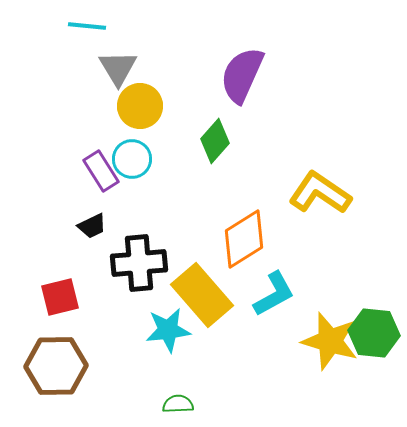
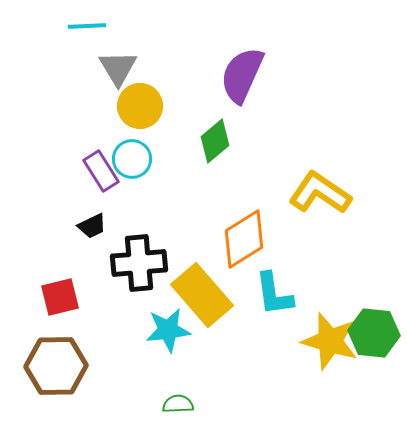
cyan line: rotated 9 degrees counterclockwise
green diamond: rotated 9 degrees clockwise
cyan L-shape: rotated 111 degrees clockwise
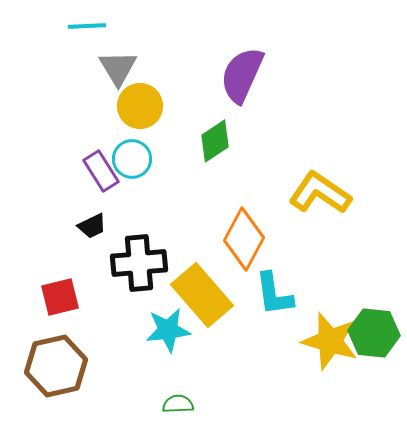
green diamond: rotated 6 degrees clockwise
orange diamond: rotated 30 degrees counterclockwise
brown hexagon: rotated 12 degrees counterclockwise
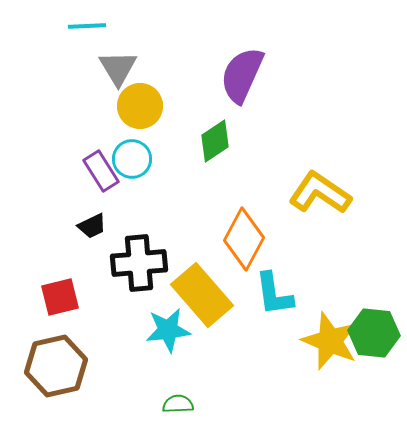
yellow star: rotated 6 degrees clockwise
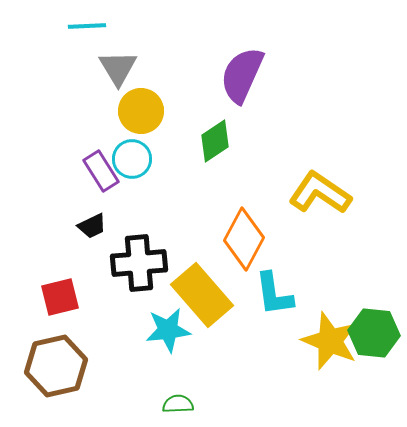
yellow circle: moved 1 px right, 5 px down
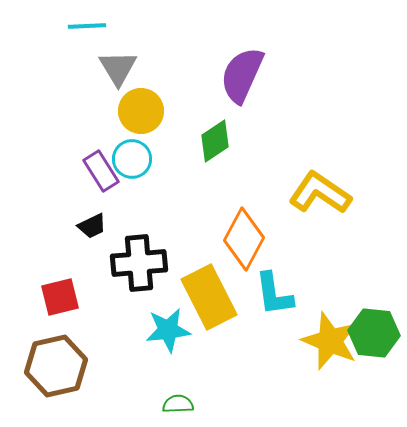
yellow rectangle: moved 7 px right, 2 px down; rotated 14 degrees clockwise
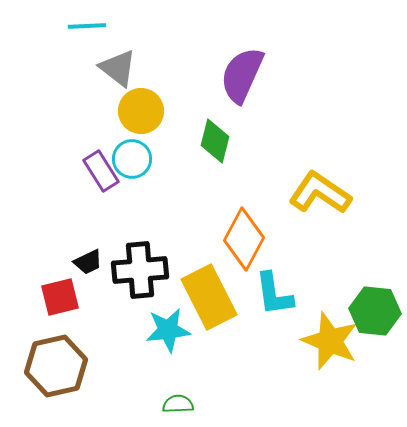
gray triangle: rotated 21 degrees counterclockwise
green diamond: rotated 42 degrees counterclockwise
black trapezoid: moved 4 px left, 36 px down
black cross: moved 1 px right, 7 px down
green hexagon: moved 1 px right, 22 px up
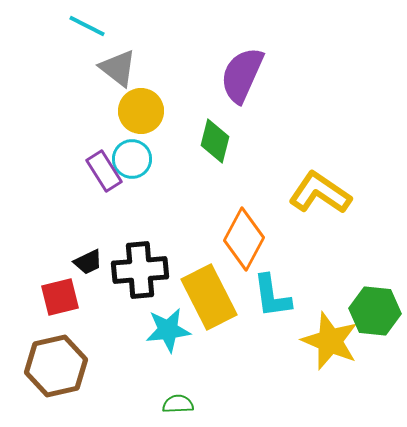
cyan line: rotated 30 degrees clockwise
purple rectangle: moved 3 px right
cyan L-shape: moved 2 px left, 2 px down
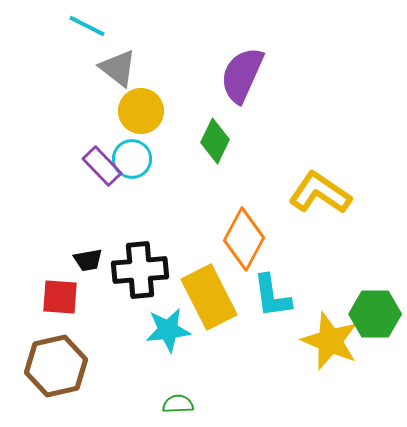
green diamond: rotated 12 degrees clockwise
purple rectangle: moved 2 px left, 5 px up; rotated 12 degrees counterclockwise
black trapezoid: moved 2 px up; rotated 16 degrees clockwise
red square: rotated 18 degrees clockwise
green hexagon: moved 3 px down; rotated 6 degrees counterclockwise
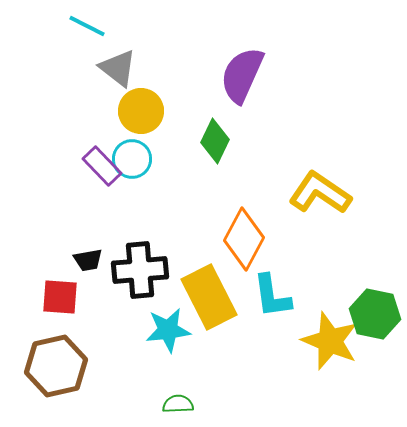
green hexagon: rotated 12 degrees clockwise
